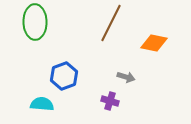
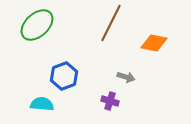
green ellipse: moved 2 px right, 3 px down; rotated 48 degrees clockwise
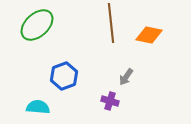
brown line: rotated 33 degrees counterclockwise
orange diamond: moved 5 px left, 8 px up
gray arrow: rotated 108 degrees clockwise
cyan semicircle: moved 4 px left, 3 px down
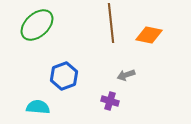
gray arrow: moved 2 px up; rotated 36 degrees clockwise
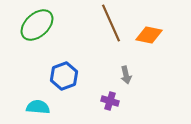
brown line: rotated 18 degrees counterclockwise
gray arrow: rotated 84 degrees counterclockwise
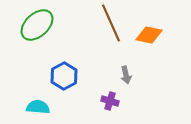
blue hexagon: rotated 8 degrees counterclockwise
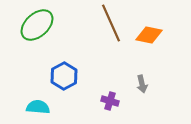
gray arrow: moved 16 px right, 9 px down
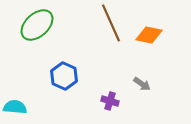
blue hexagon: rotated 8 degrees counterclockwise
gray arrow: rotated 42 degrees counterclockwise
cyan semicircle: moved 23 px left
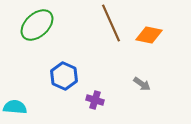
purple cross: moved 15 px left, 1 px up
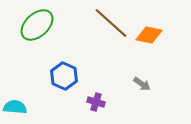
brown line: rotated 24 degrees counterclockwise
purple cross: moved 1 px right, 2 px down
